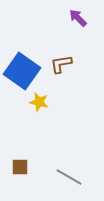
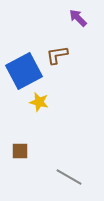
brown L-shape: moved 4 px left, 9 px up
blue square: moved 2 px right; rotated 27 degrees clockwise
brown square: moved 16 px up
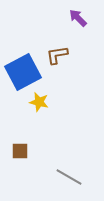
blue square: moved 1 px left, 1 px down
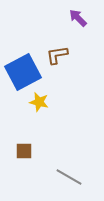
brown square: moved 4 px right
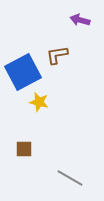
purple arrow: moved 2 px right, 2 px down; rotated 30 degrees counterclockwise
brown square: moved 2 px up
gray line: moved 1 px right, 1 px down
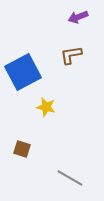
purple arrow: moved 2 px left, 3 px up; rotated 36 degrees counterclockwise
brown L-shape: moved 14 px right
yellow star: moved 7 px right, 5 px down
brown square: moved 2 px left; rotated 18 degrees clockwise
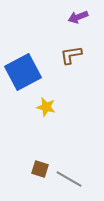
brown square: moved 18 px right, 20 px down
gray line: moved 1 px left, 1 px down
